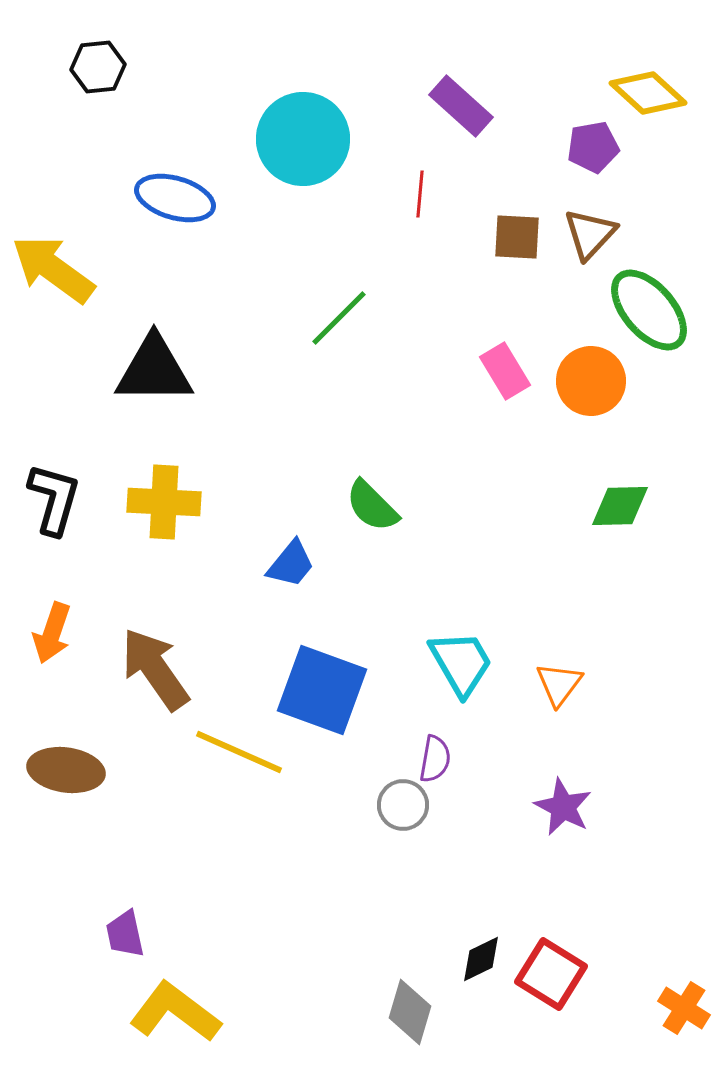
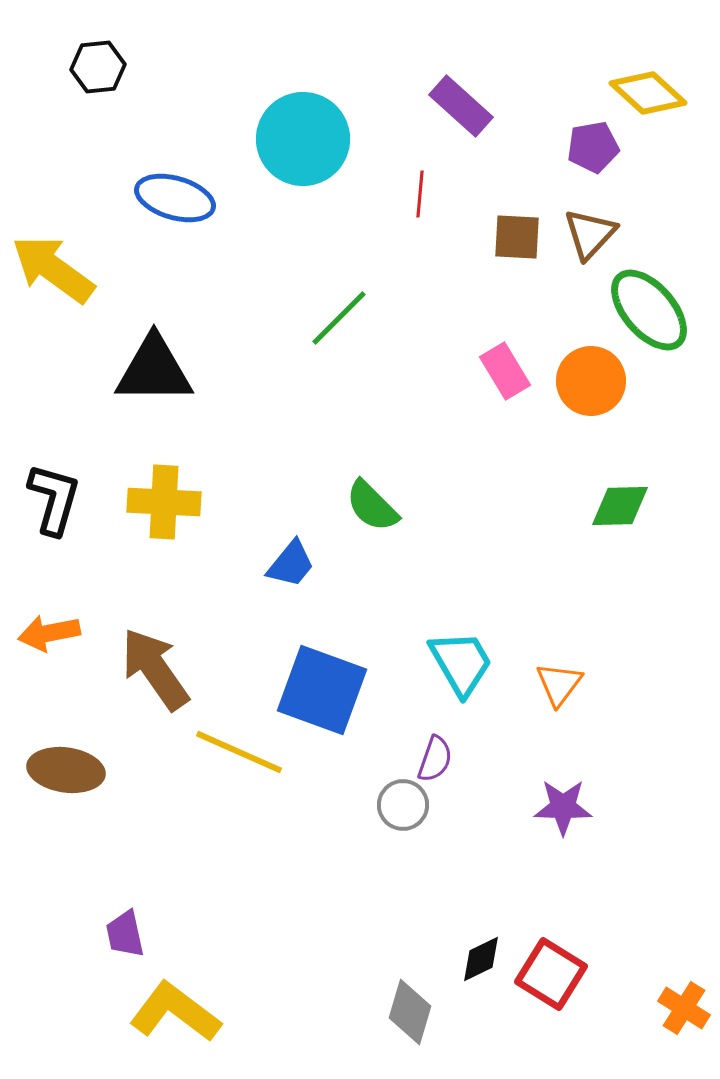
orange arrow: moved 3 px left; rotated 60 degrees clockwise
purple semicircle: rotated 9 degrees clockwise
purple star: rotated 26 degrees counterclockwise
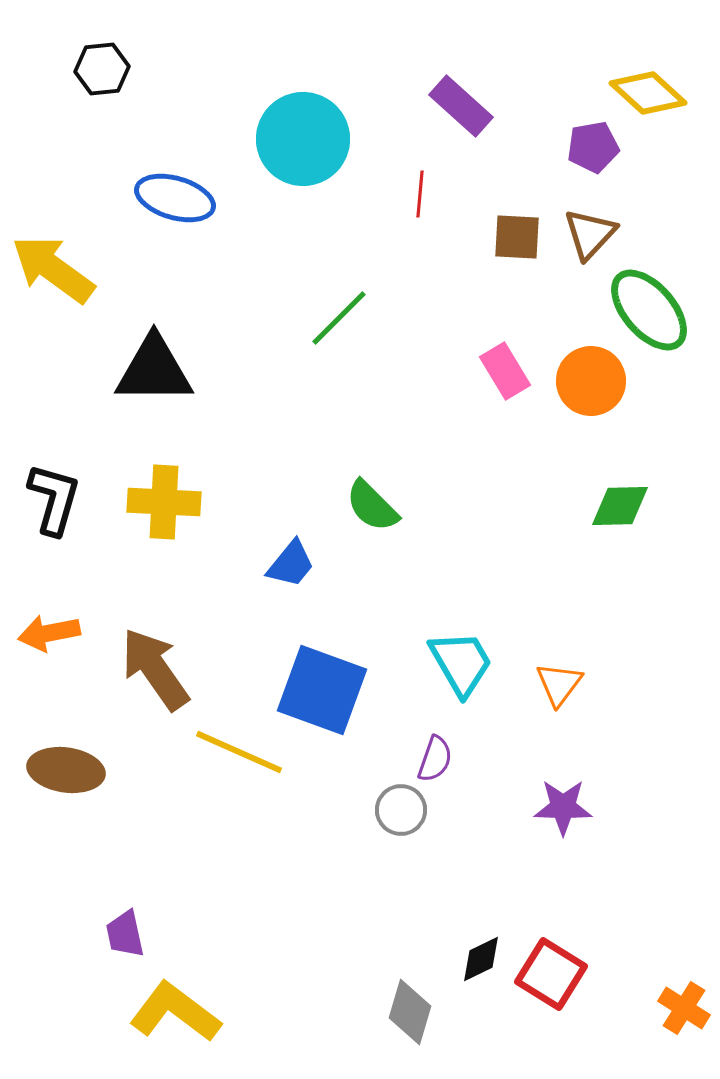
black hexagon: moved 4 px right, 2 px down
gray circle: moved 2 px left, 5 px down
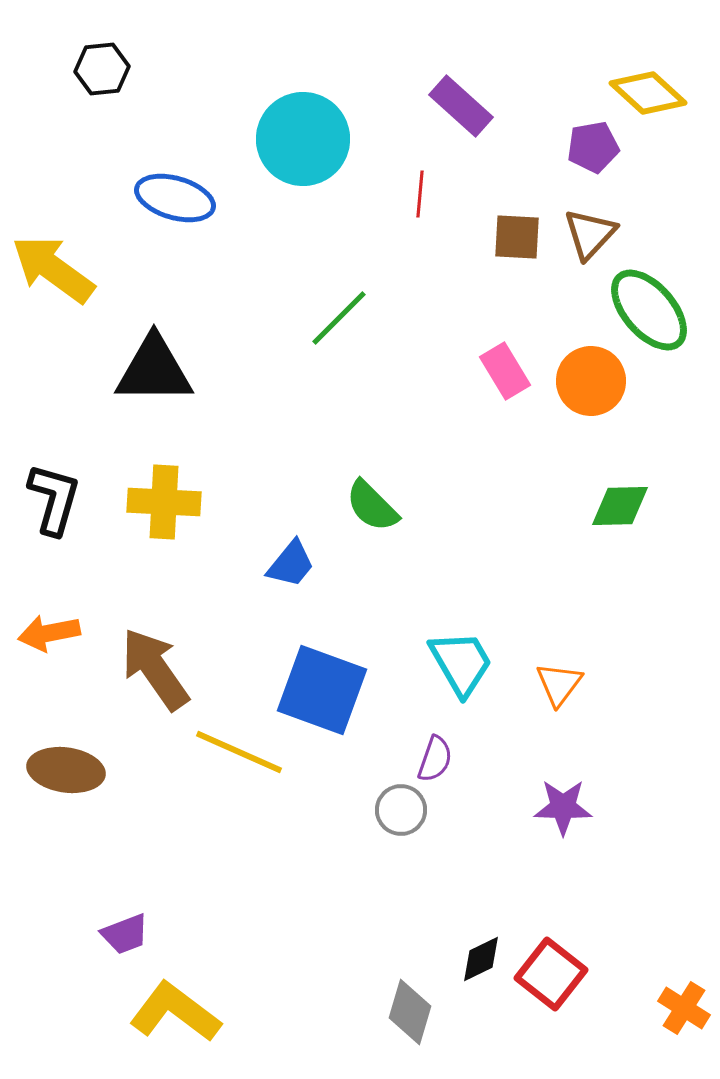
purple trapezoid: rotated 99 degrees counterclockwise
red square: rotated 6 degrees clockwise
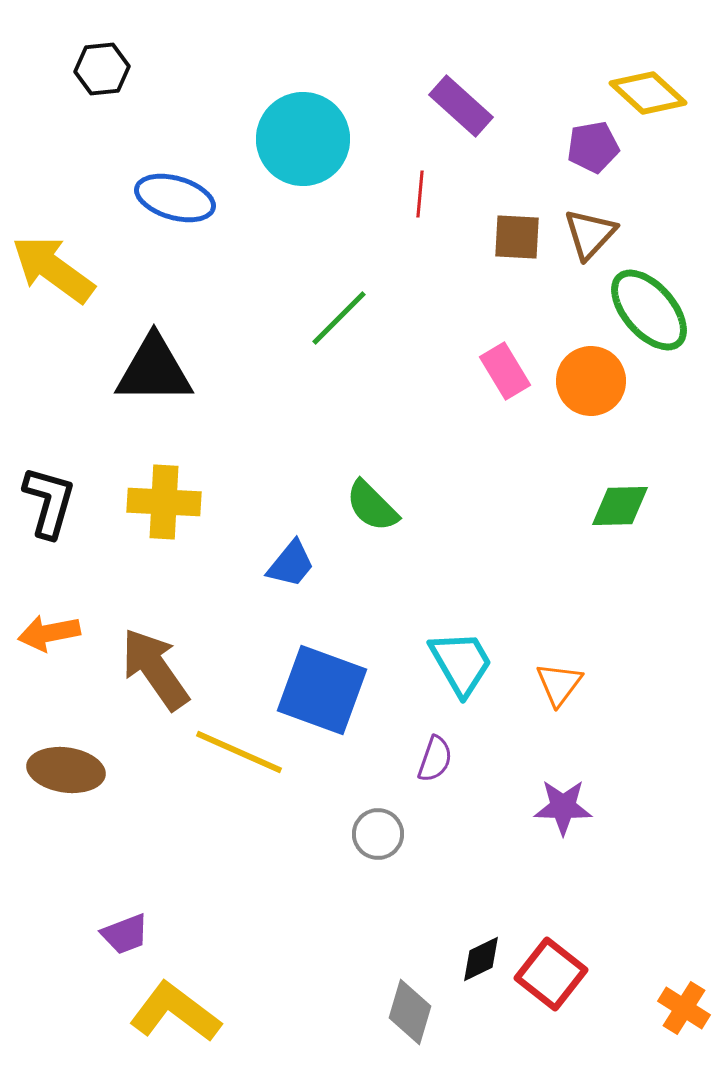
black L-shape: moved 5 px left, 3 px down
gray circle: moved 23 px left, 24 px down
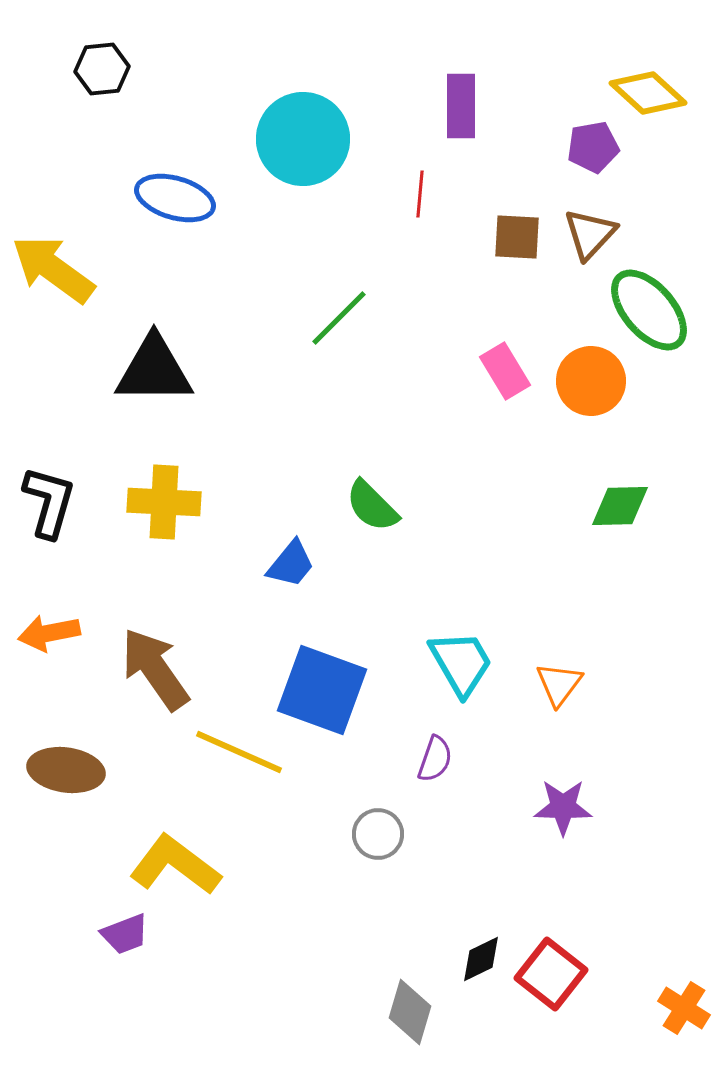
purple rectangle: rotated 48 degrees clockwise
yellow L-shape: moved 147 px up
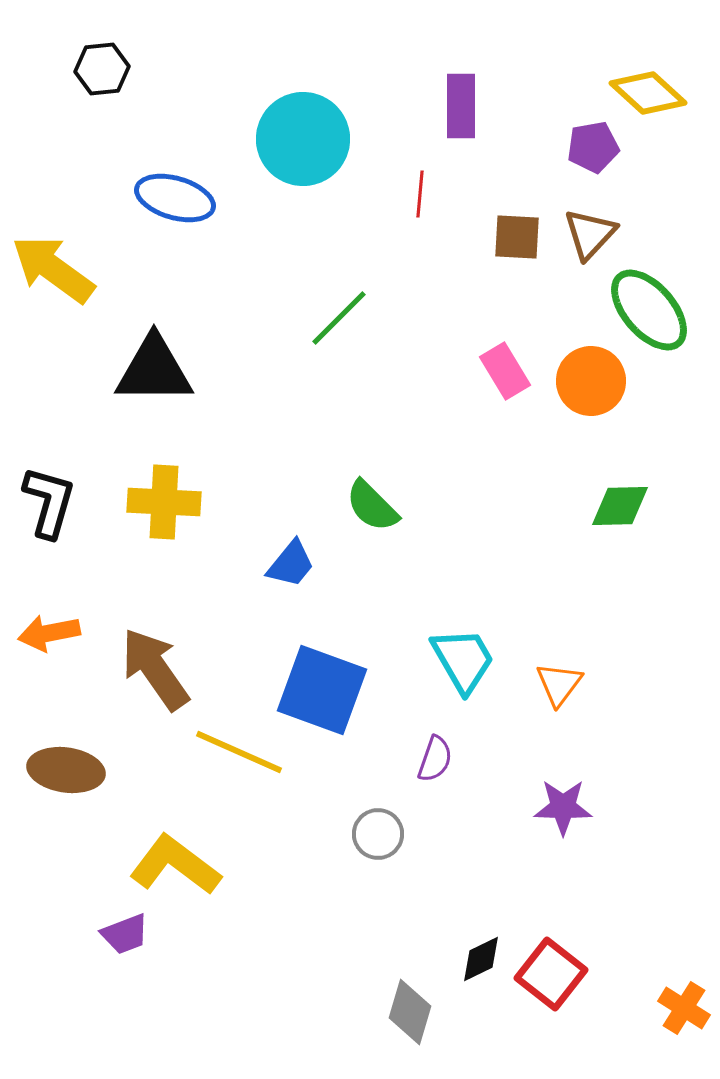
cyan trapezoid: moved 2 px right, 3 px up
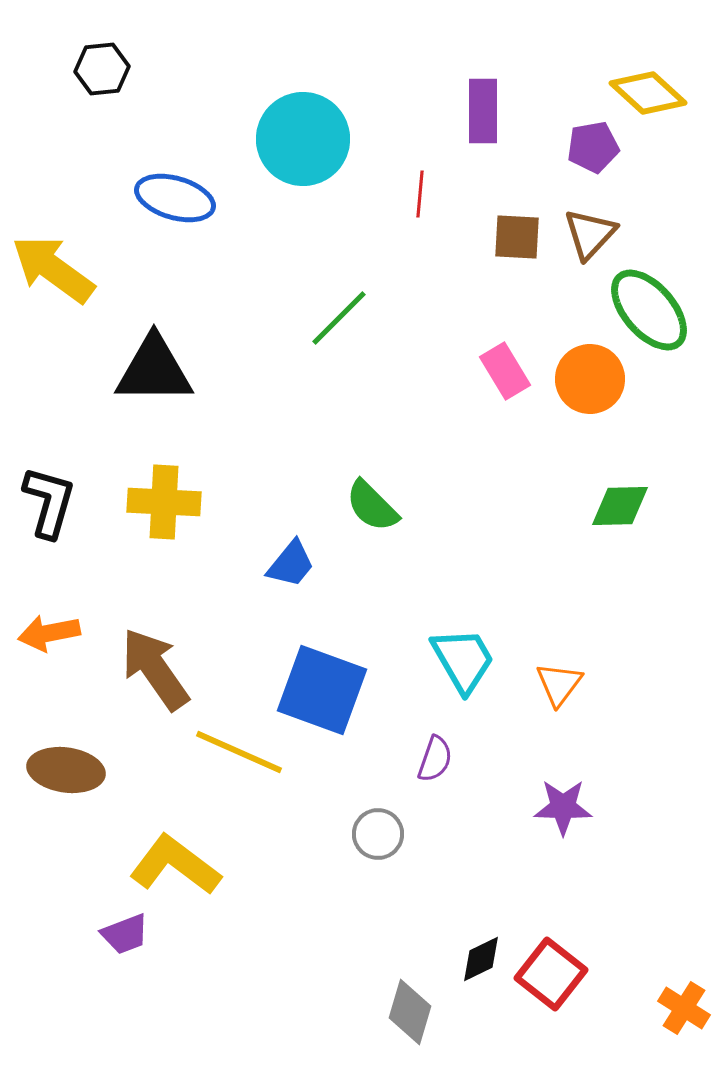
purple rectangle: moved 22 px right, 5 px down
orange circle: moved 1 px left, 2 px up
